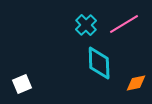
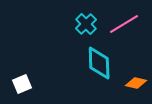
cyan cross: moved 1 px up
orange diamond: rotated 25 degrees clockwise
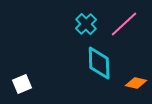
pink line: rotated 12 degrees counterclockwise
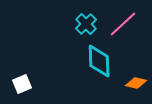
pink line: moved 1 px left
cyan diamond: moved 2 px up
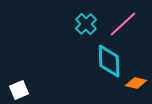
cyan diamond: moved 10 px right
white square: moved 3 px left, 6 px down
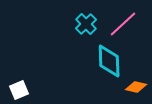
orange diamond: moved 4 px down
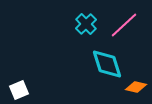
pink line: moved 1 px right, 1 px down
cyan diamond: moved 2 px left, 3 px down; rotated 16 degrees counterclockwise
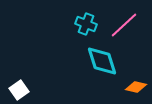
cyan cross: rotated 25 degrees counterclockwise
cyan diamond: moved 5 px left, 3 px up
white square: rotated 12 degrees counterclockwise
